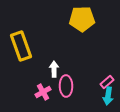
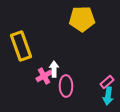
pink cross: moved 1 px right, 16 px up
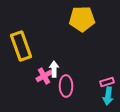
pink rectangle: rotated 24 degrees clockwise
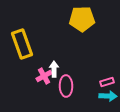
yellow rectangle: moved 1 px right, 2 px up
cyan arrow: rotated 96 degrees counterclockwise
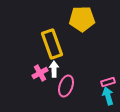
yellow rectangle: moved 30 px right
pink cross: moved 4 px left, 3 px up
pink rectangle: moved 1 px right
pink ellipse: rotated 20 degrees clockwise
cyan arrow: rotated 108 degrees counterclockwise
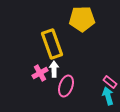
pink rectangle: moved 2 px right; rotated 56 degrees clockwise
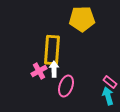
yellow rectangle: moved 6 px down; rotated 24 degrees clockwise
pink cross: moved 1 px left, 2 px up
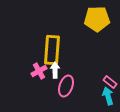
yellow pentagon: moved 15 px right
white arrow: moved 1 px right, 1 px down
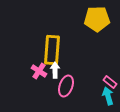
pink cross: rotated 28 degrees counterclockwise
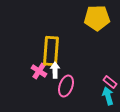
yellow pentagon: moved 1 px up
yellow rectangle: moved 1 px left, 1 px down
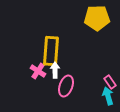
pink cross: moved 1 px left
pink rectangle: rotated 16 degrees clockwise
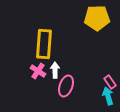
yellow rectangle: moved 7 px left, 7 px up
